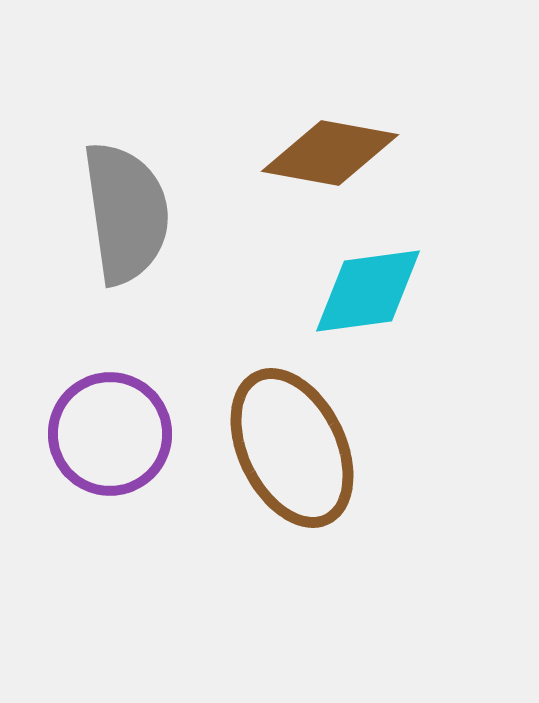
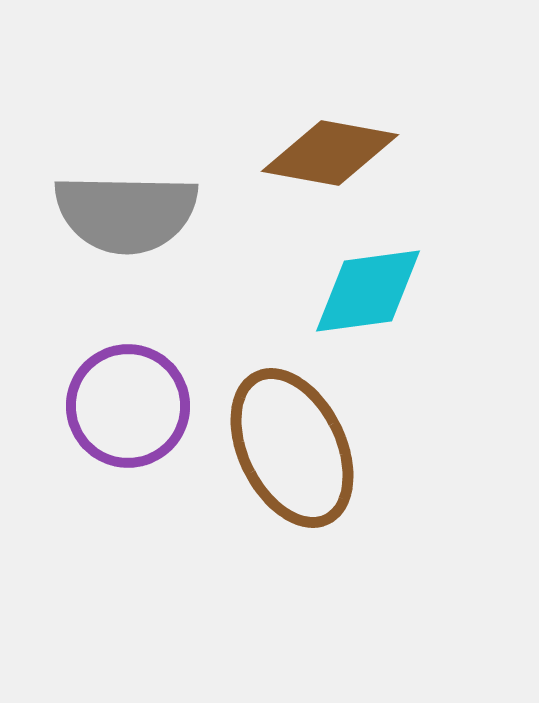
gray semicircle: rotated 99 degrees clockwise
purple circle: moved 18 px right, 28 px up
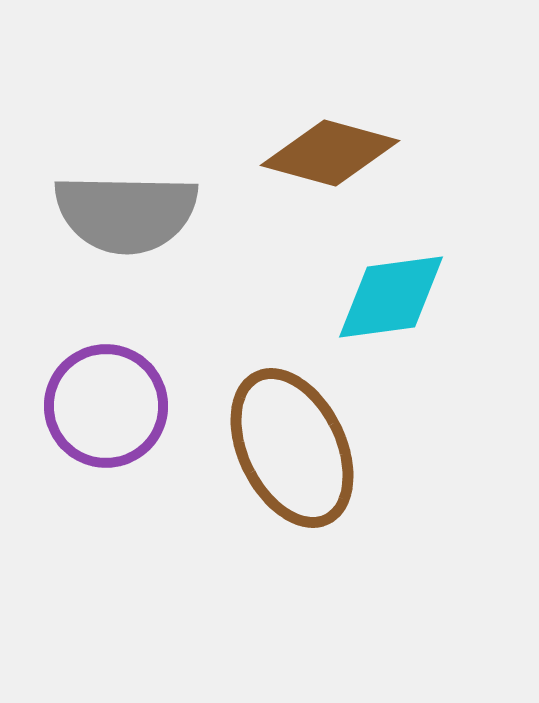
brown diamond: rotated 5 degrees clockwise
cyan diamond: moved 23 px right, 6 px down
purple circle: moved 22 px left
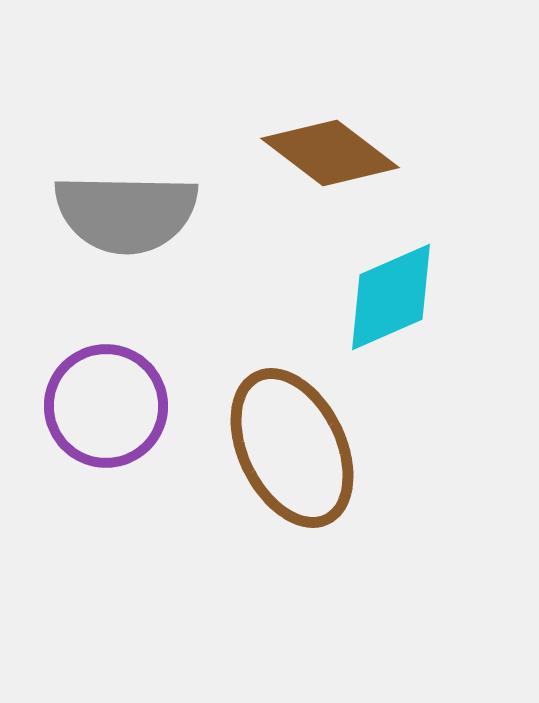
brown diamond: rotated 22 degrees clockwise
cyan diamond: rotated 16 degrees counterclockwise
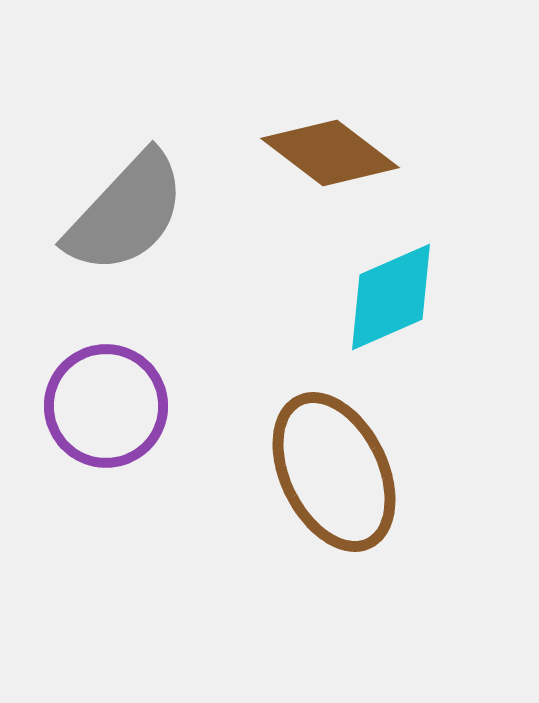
gray semicircle: rotated 48 degrees counterclockwise
brown ellipse: moved 42 px right, 24 px down
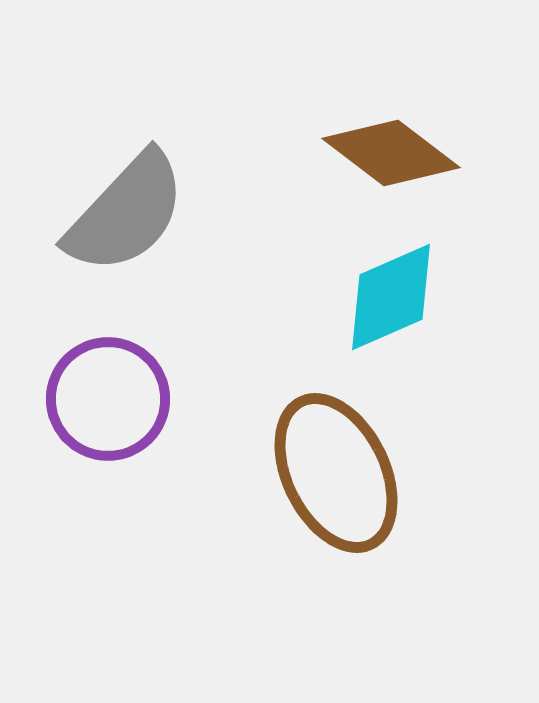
brown diamond: moved 61 px right
purple circle: moved 2 px right, 7 px up
brown ellipse: moved 2 px right, 1 px down
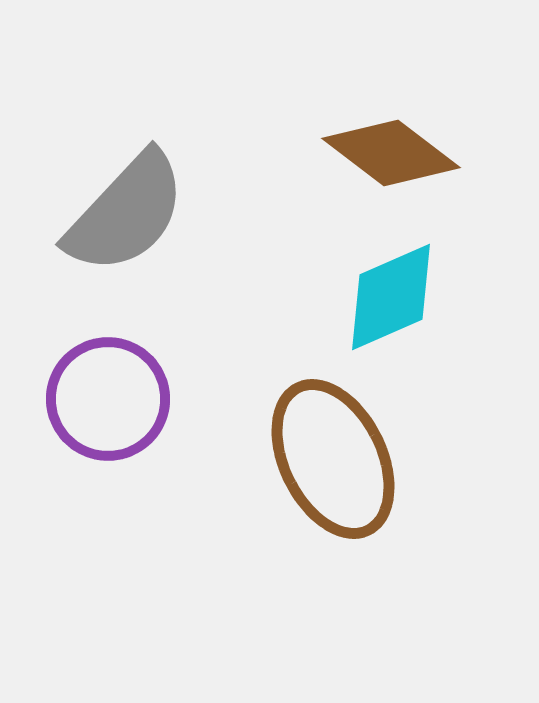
brown ellipse: moved 3 px left, 14 px up
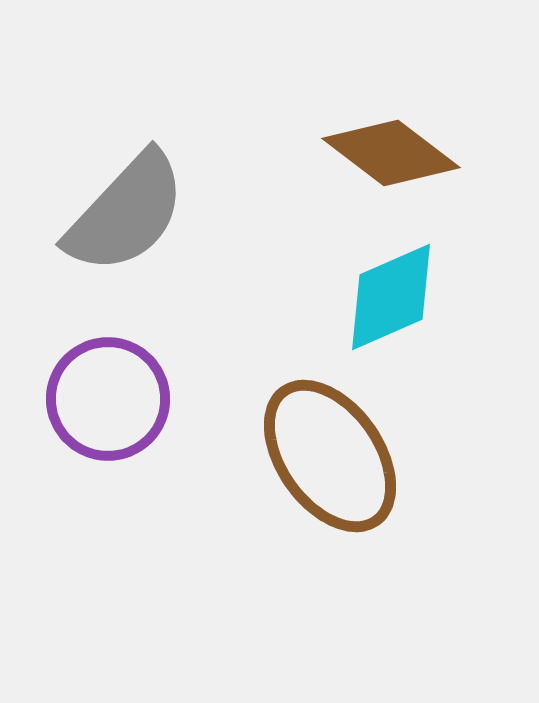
brown ellipse: moved 3 px left, 3 px up; rotated 9 degrees counterclockwise
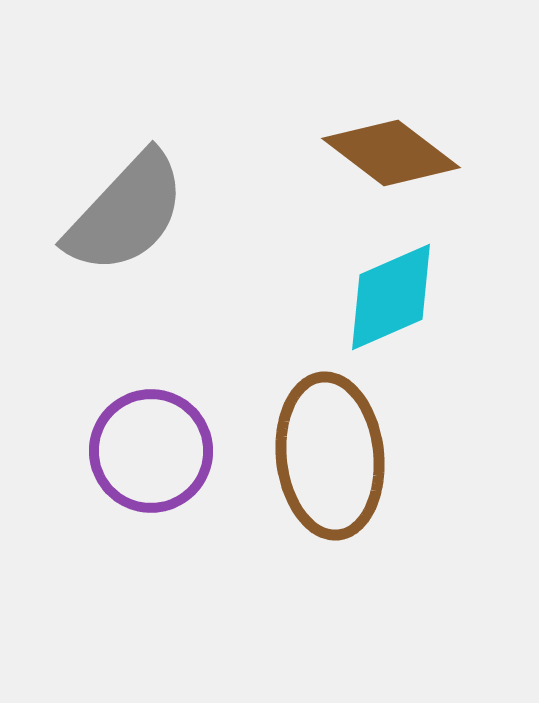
purple circle: moved 43 px right, 52 px down
brown ellipse: rotated 29 degrees clockwise
